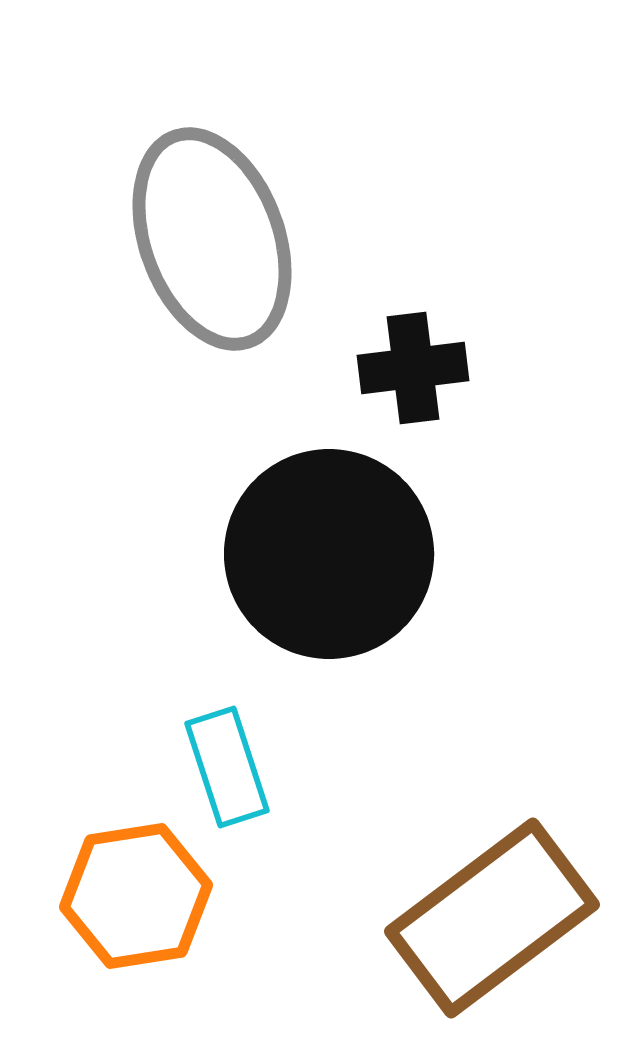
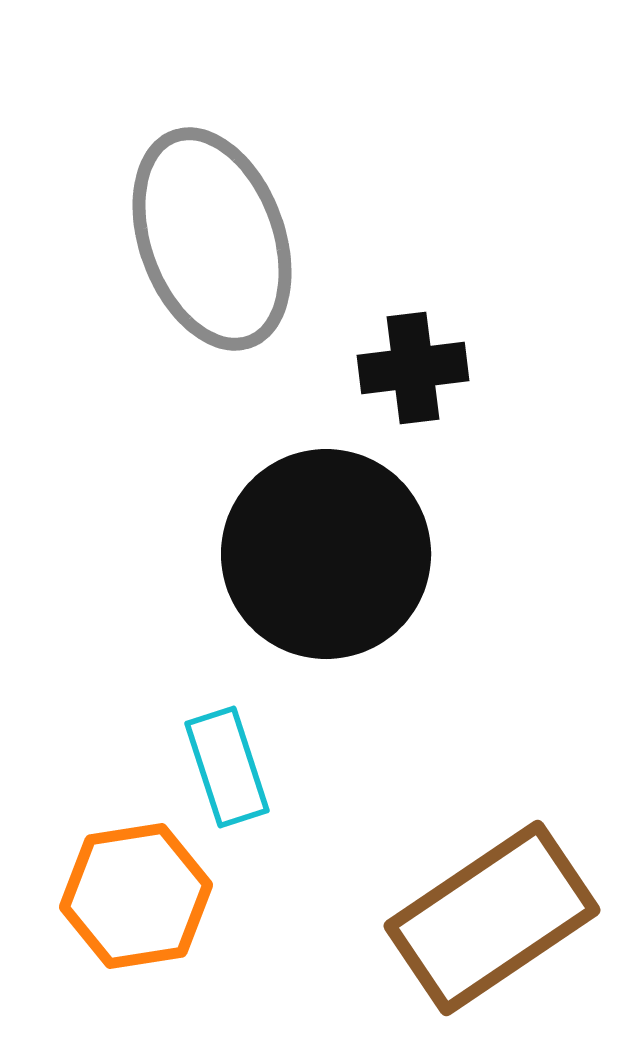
black circle: moved 3 px left
brown rectangle: rotated 3 degrees clockwise
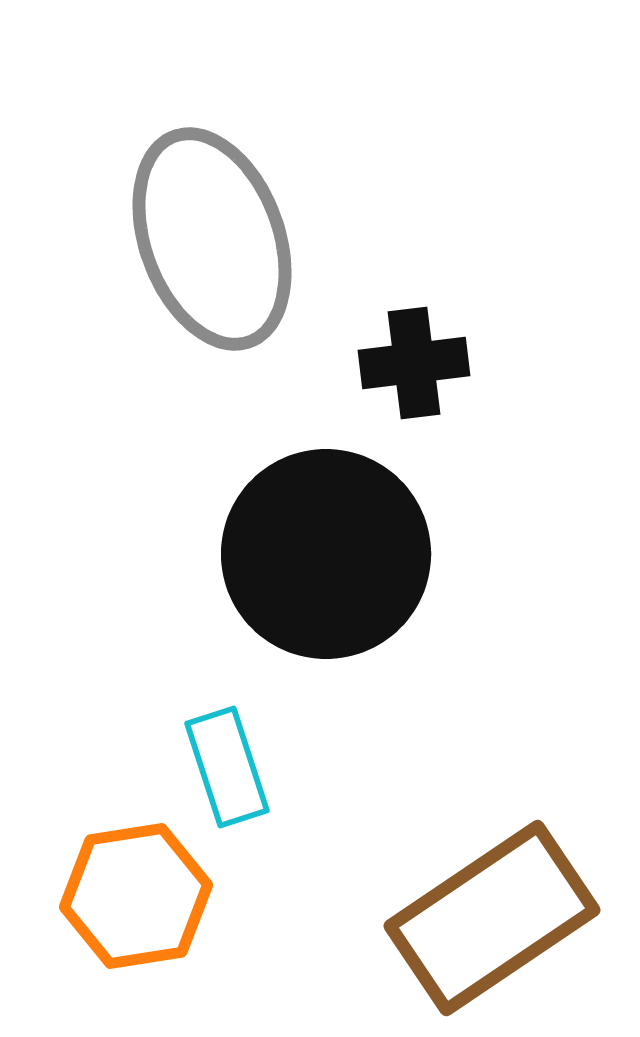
black cross: moved 1 px right, 5 px up
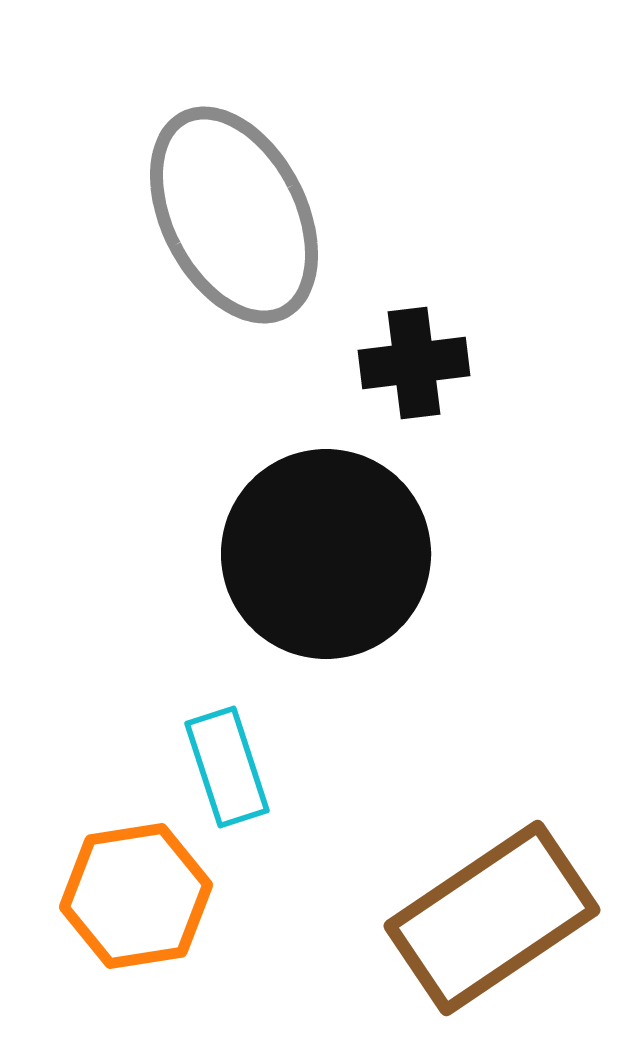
gray ellipse: moved 22 px right, 24 px up; rotated 7 degrees counterclockwise
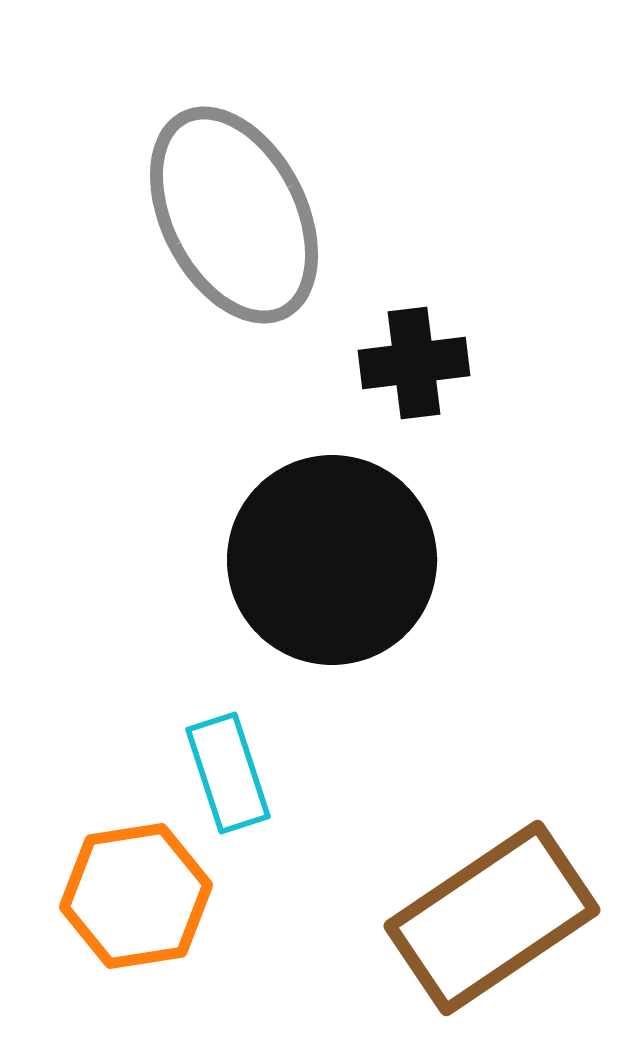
black circle: moved 6 px right, 6 px down
cyan rectangle: moved 1 px right, 6 px down
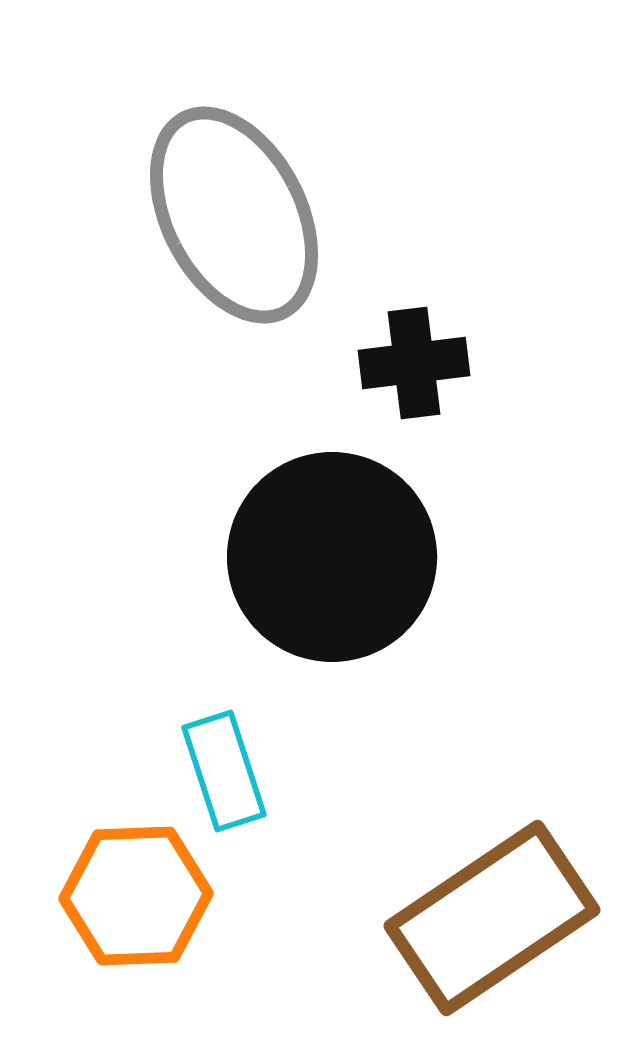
black circle: moved 3 px up
cyan rectangle: moved 4 px left, 2 px up
orange hexagon: rotated 7 degrees clockwise
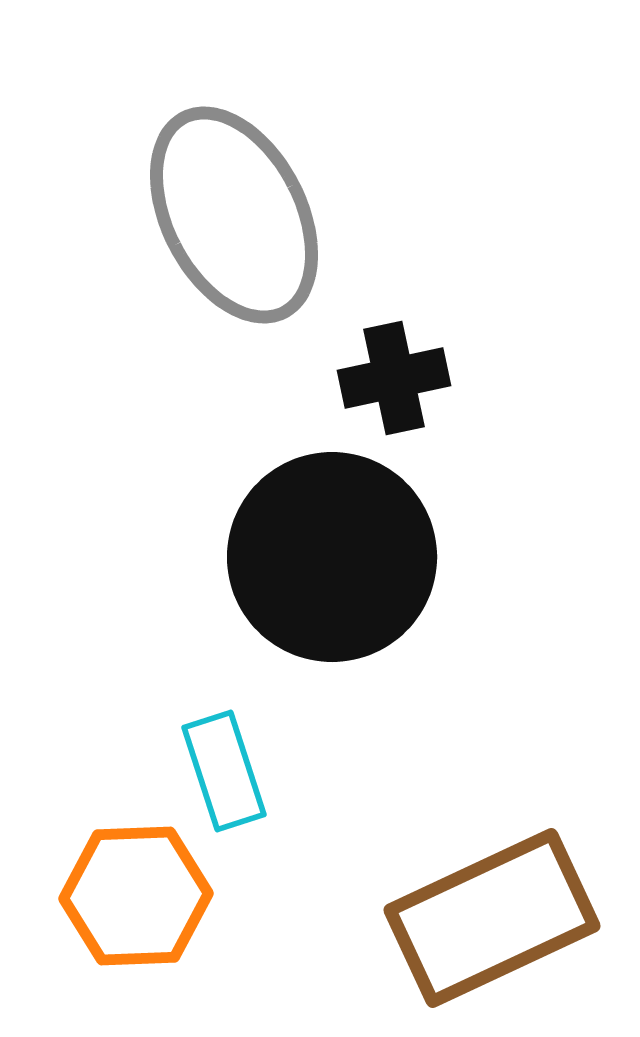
black cross: moved 20 px left, 15 px down; rotated 5 degrees counterclockwise
brown rectangle: rotated 9 degrees clockwise
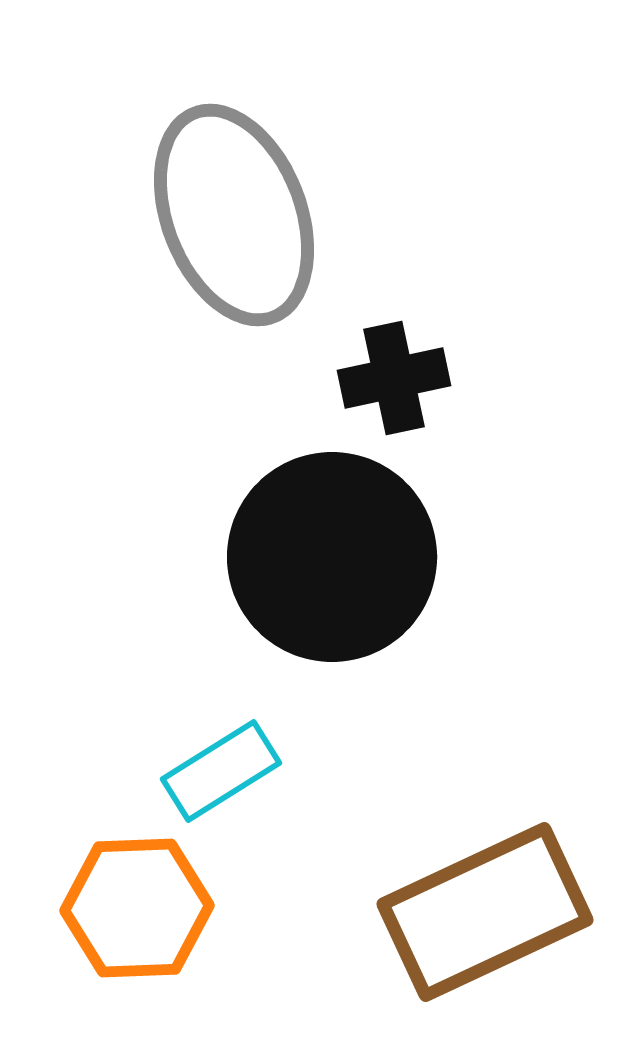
gray ellipse: rotated 6 degrees clockwise
cyan rectangle: moved 3 px left; rotated 76 degrees clockwise
orange hexagon: moved 1 px right, 12 px down
brown rectangle: moved 7 px left, 6 px up
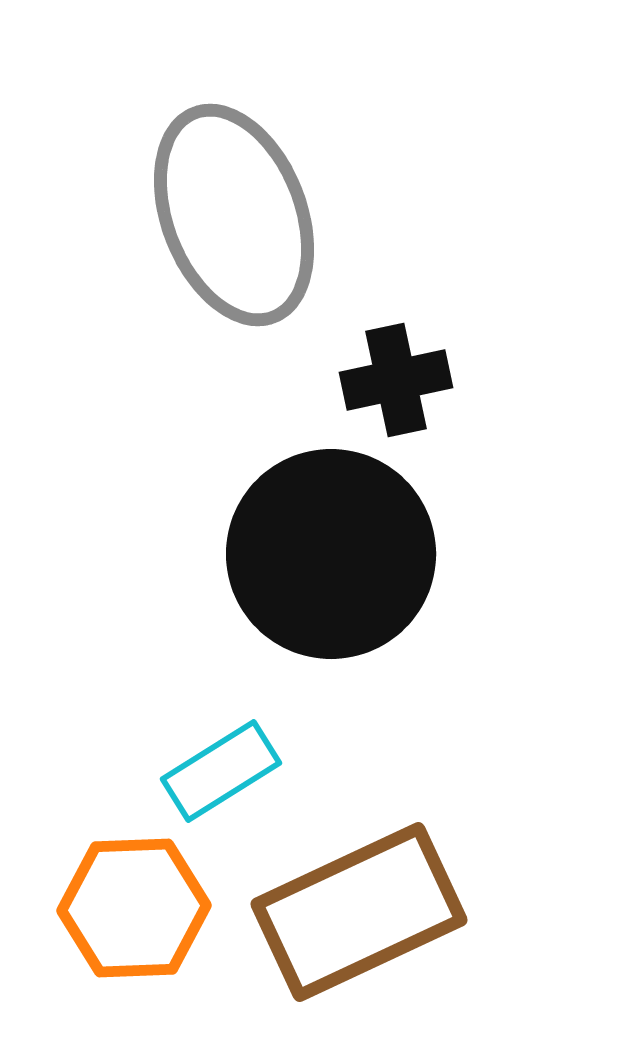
black cross: moved 2 px right, 2 px down
black circle: moved 1 px left, 3 px up
orange hexagon: moved 3 px left
brown rectangle: moved 126 px left
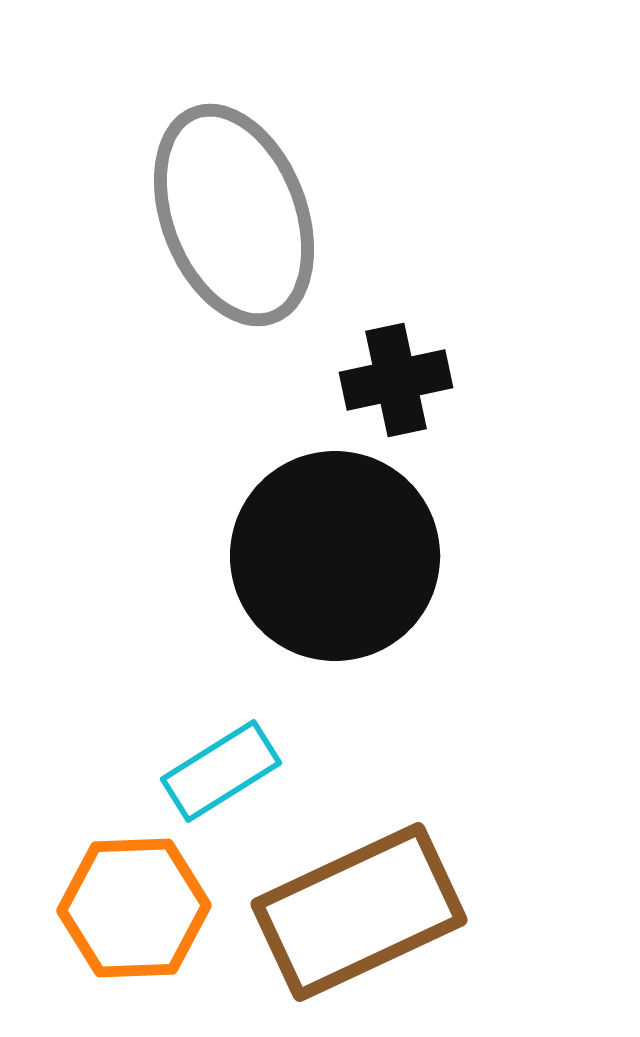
black circle: moved 4 px right, 2 px down
